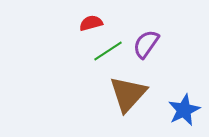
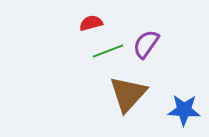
green line: rotated 12 degrees clockwise
blue star: rotated 28 degrees clockwise
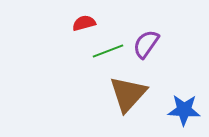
red semicircle: moved 7 px left
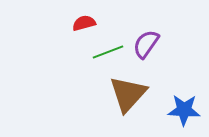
green line: moved 1 px down
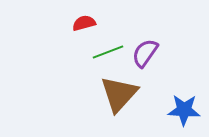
purple semicircle: moved 1 px left, 9 px down
brown triangle: moved 9 px left
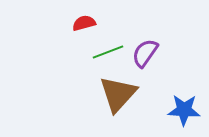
brown triangle: moved 1 px left
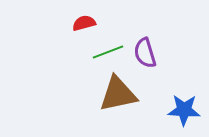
purple semicircle: rotated 52 degrees counterclockwise
brown triangle: rotated 36 degrees clockwise
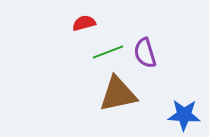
blue star: moved 5 px down
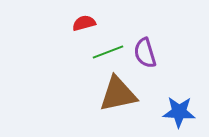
blue star: moved 5 px left, 3 px up
